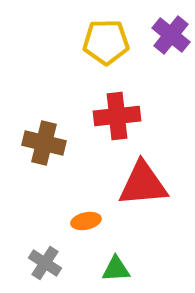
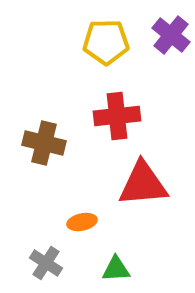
orange ellipse: moved 4 px left, 1 px down
gray cross: moved 1 px right
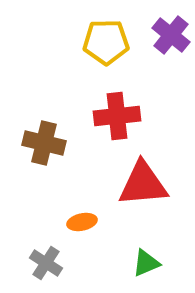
green triangle: moved 30 px right, 6 px up; rotated 20 degrees counterclockwise
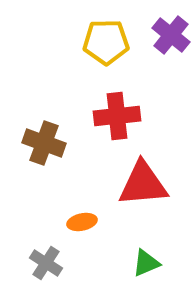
brown cross: rotated 6 degrees clockwise
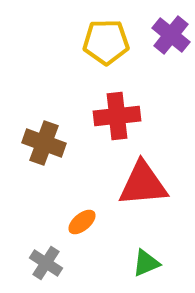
orange ellipse: rotated 28 degrees counterclockwise
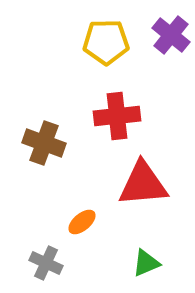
gray cross: rotated 8 degrees counterclockwise
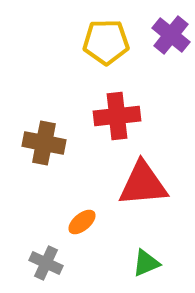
brown cross: rotated 9 degrees counterclockwise
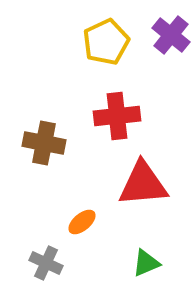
yellow pentagon: rotated 24 degrees counterclockwise
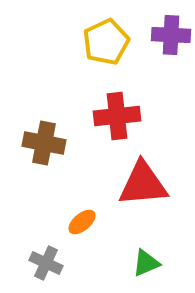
purple cross: rotated 36 degrees counterclockwise
